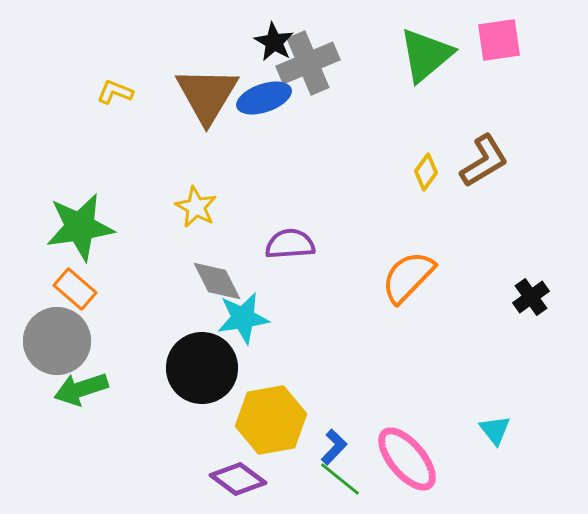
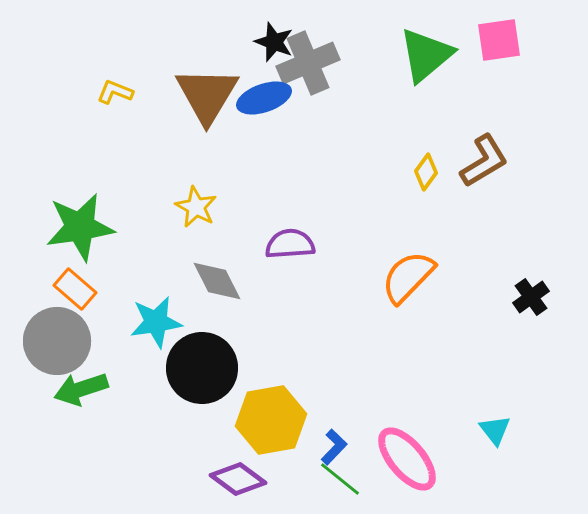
black star: rotated 9 degrees counterclockwise
cyan star: moved 87 px left, 4 px down
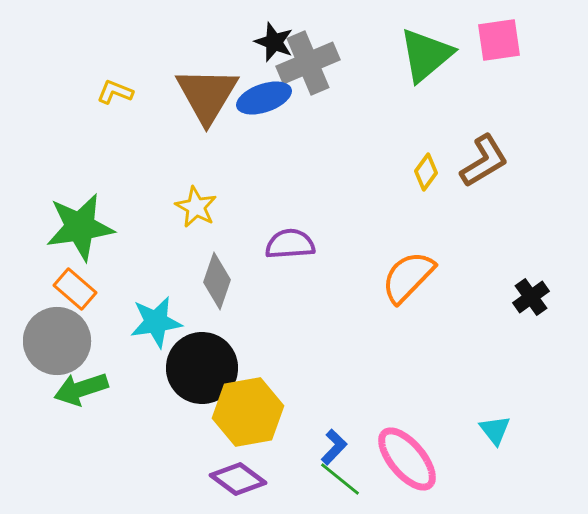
gray diamond: rotated 46 degrees clockwise
yellow hexagon: moved 23 px left, 8 px up
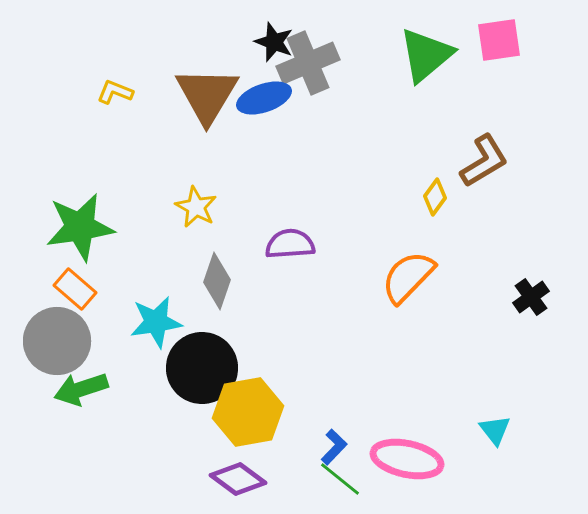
yellow diamond: moved 9 px right, 25 px down
pink ellipse: rotated 38 degrees counterclockwise
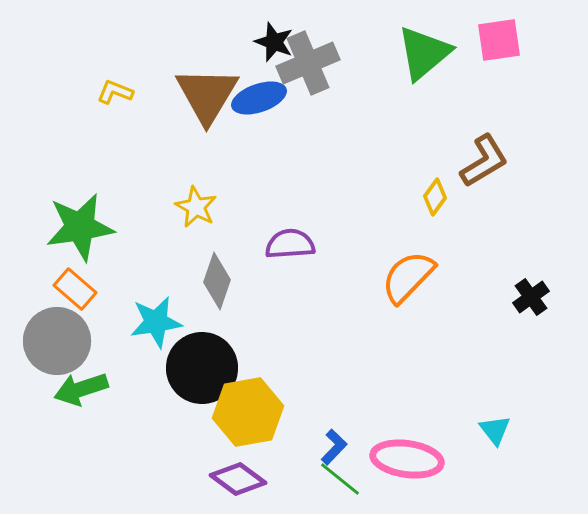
green triangle: moved 2 px left, 2 px up
blue ellipse: moved 5 px left
pink ellipse: rotated 4 degrees counterclockwise
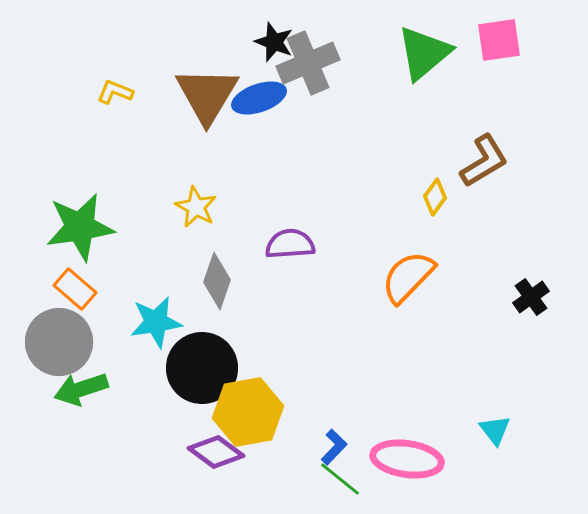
gray circle: moved 2 px right, 1 px down
purple diamond: moved 22 px left, 27 px up
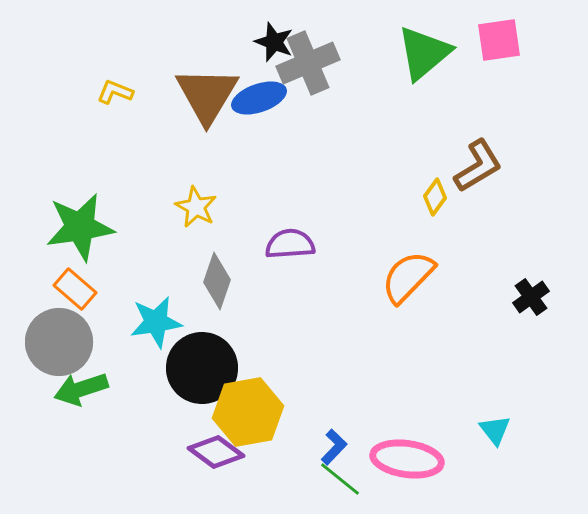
brown L-shape: moved 6 px left, 5 px down
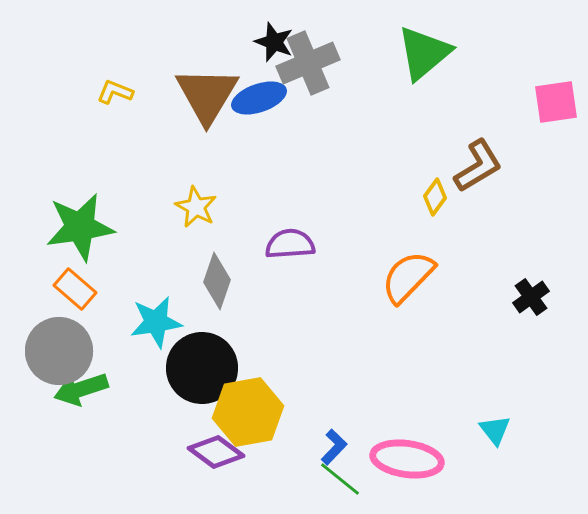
pink square: moved 57 px right, 62 px down
gray circle: moved 9 px down
